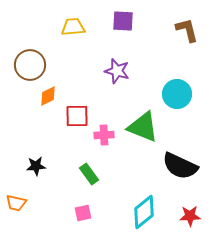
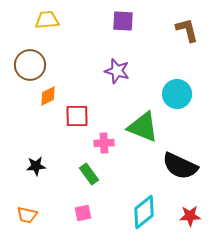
yellow trapezoid: moved 26 px left, 7 px up
pink cross: moved 8 px down
orange trapezoid: moved 11 px right, 12 px down
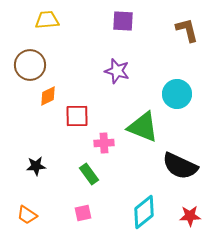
orange trapezoid: rotated 20 degrees clockwise
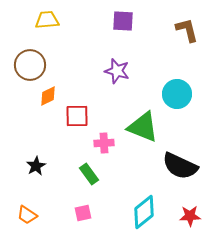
black star: rotated 24 degrees counterclockwise
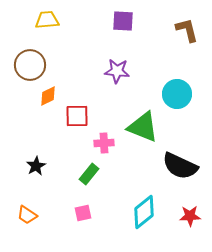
purple star: rotated 10 degrees counterclockwise
green rectangle: rotated 75 degrees clockwise
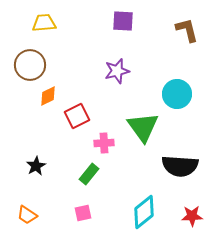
yellow trapezoid: moved 3 px left, 3 px down
purple star: rotated 20 degrees counterclockwise
red square: rotated 25 degrees counterclockwise
green triangle: rotated 32 degrees clockwise
black semicircle: rotated 21 degrees counterclockwise
red star: moved 2 px right
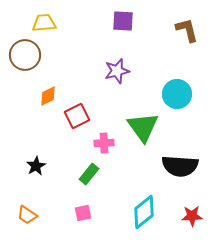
brown circle: moved 5 px left, 10 px up
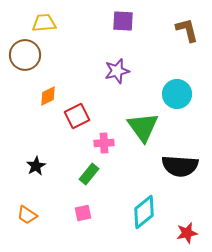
red star: moved 5 px left, 17 px down; rotated 10 degrees counterclockwise
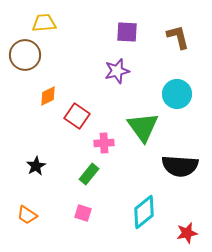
purple square: moved 4 px right, 11 px down
brown L-shape: moved 9 px left, 7 px down
red square: rotated 30 degrees counterclockwise
pink square: rotated 30 degrees clockwise
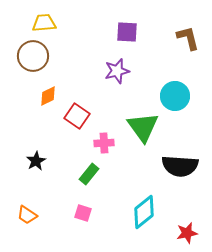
brown L-shape: moved 10 px right, 1 px down
brown circle: moved 8 px right, 1 px down
cyan circle: moved 2 px left, 2 px down
black star: moved 5 px up
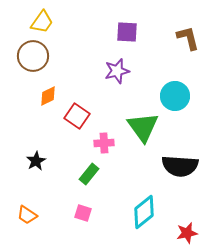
yellow trapezoid: moved 2 px left, 1 px up; rotated 130 degrees clockwise
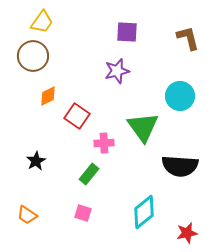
cyan circle: moved 5 px right
